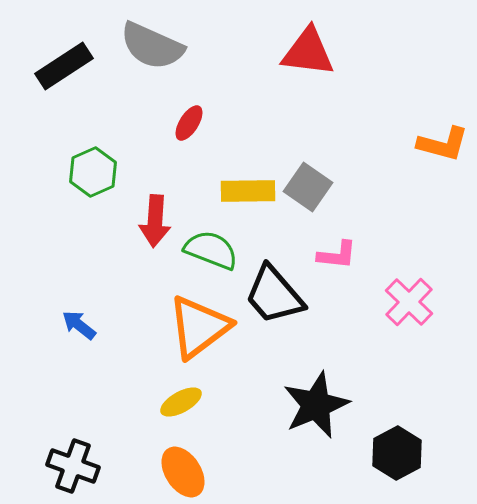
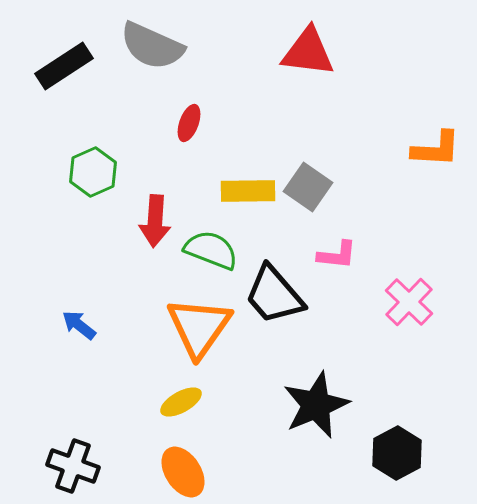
red ellipse: rotated 12 degrees counterclockwise
orange L-shape: moved 7 px left, 5 px down; rotated 12 degrees counterclockwise
orange triangle: rotated 18 degrees counterclockwise
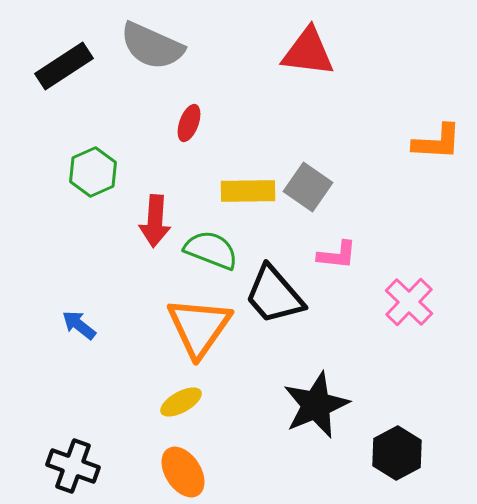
orange L-shape: moved 1 px right, 7 px up
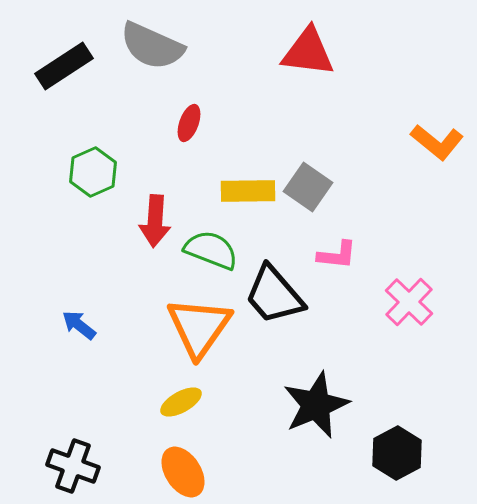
orange L-shape: rotated 36 degrees clockwise
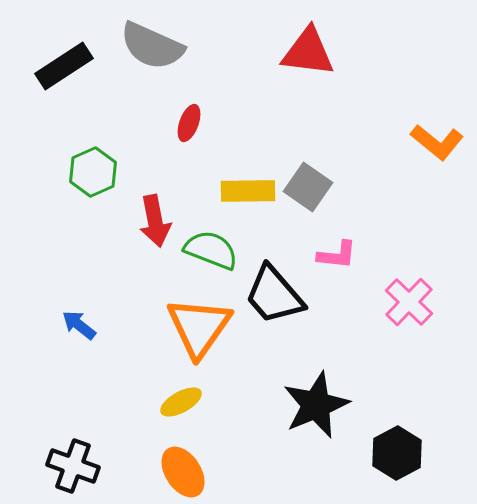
red arrow: rotated 15 degrees counterclockwise
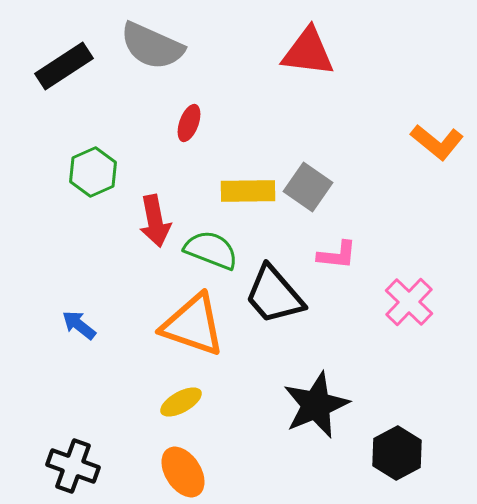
orange triangle: moved 6 px left, 2 px up; rotated 46 degrees counterclockwise
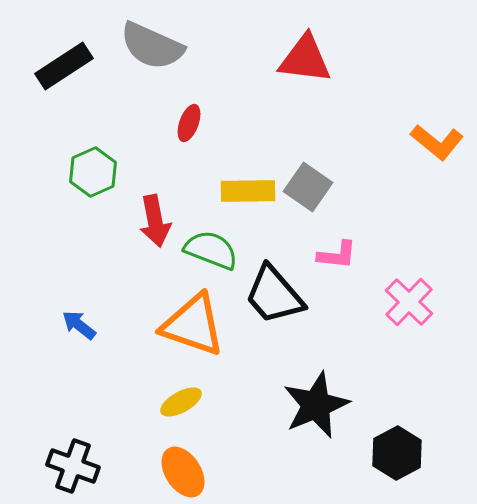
red triangle: moved 3 px left, 7 px down
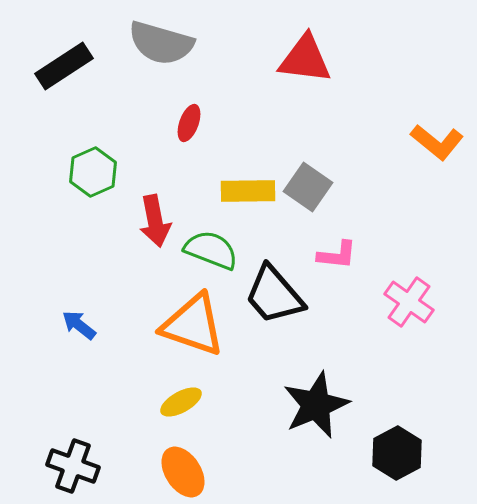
gray semicircle: moved 9 px right, 3 px up; rotated 8 degrees counterclockwise
pink cross: rotated 9 degrees counterclockwise
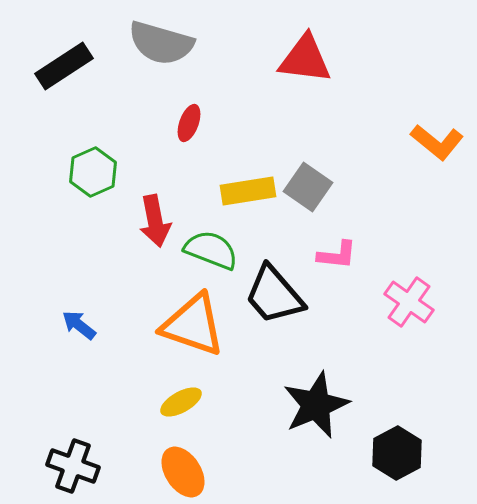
yellow rectangle: rotated 8 degrees counterclockwise
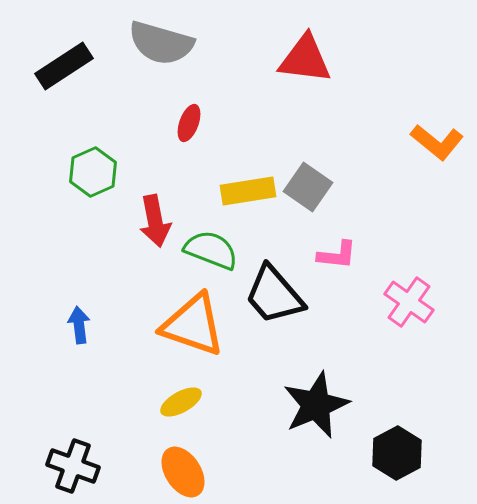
blue arrow: rotated 45 degrees clockwise
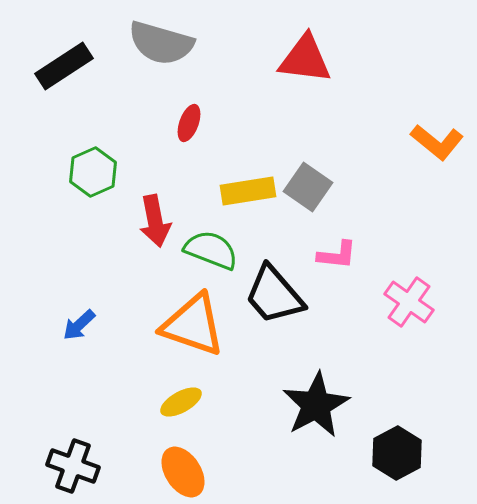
blue arrow: rotated 126 degrees counterclockwise
black star: rotated 6 degrees counterclockwise
